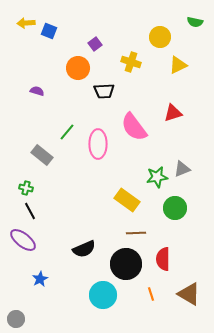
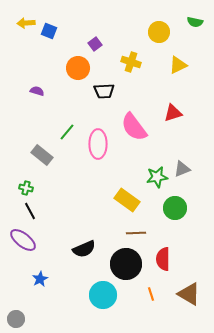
yellow circle: moved 1 px left, 5 px up
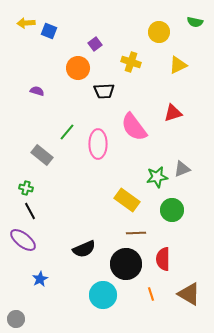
green circle: moved 3 px left, 2 px down
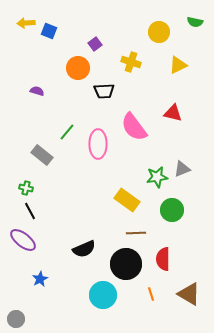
red triangle: rotated 30 degrees clockwise
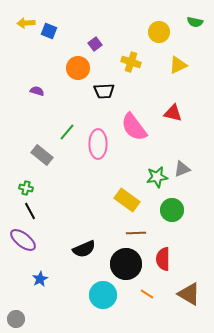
orange line: moved 4 px left; rotated 40 degrees counterclockwise
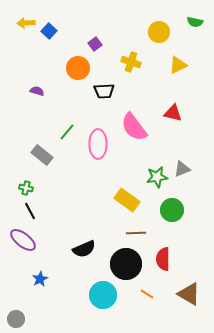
blue square: rotated 21 degrees clockwise
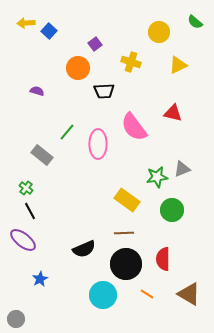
green semicircle: rotated 28 degrees clockwise
green cross: rotated 24 degrees clockwise
brown line: moved 12 px left
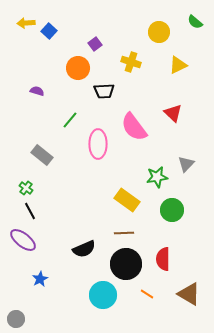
red triangle: rotated 30 degrees clockwise
green line: moved 3 px right, 12 px up
gray triangle: moved 4 px right, 5 px up; rotated 24 degrees counterclockwise
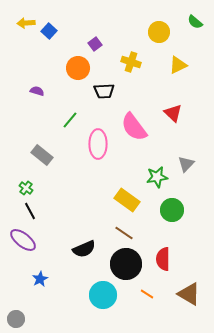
brown line: rotated 36 degrees clockwise
